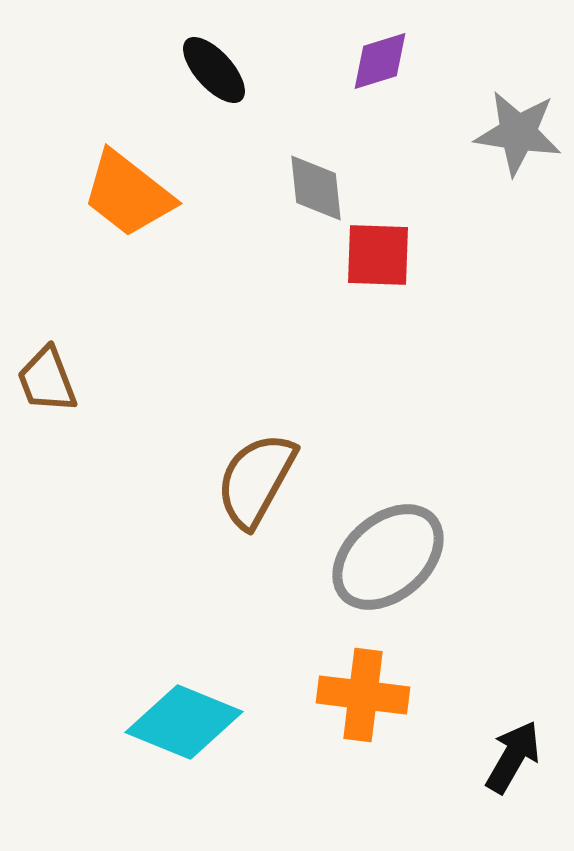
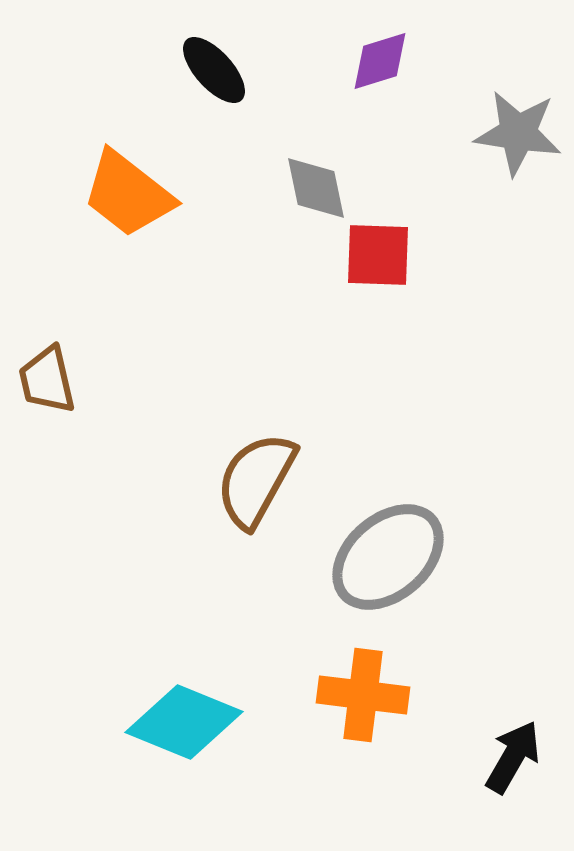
gray diamond: rotated 6 degrees counterclockwise
brown trapezoid: rotated 8 degrees clockwise
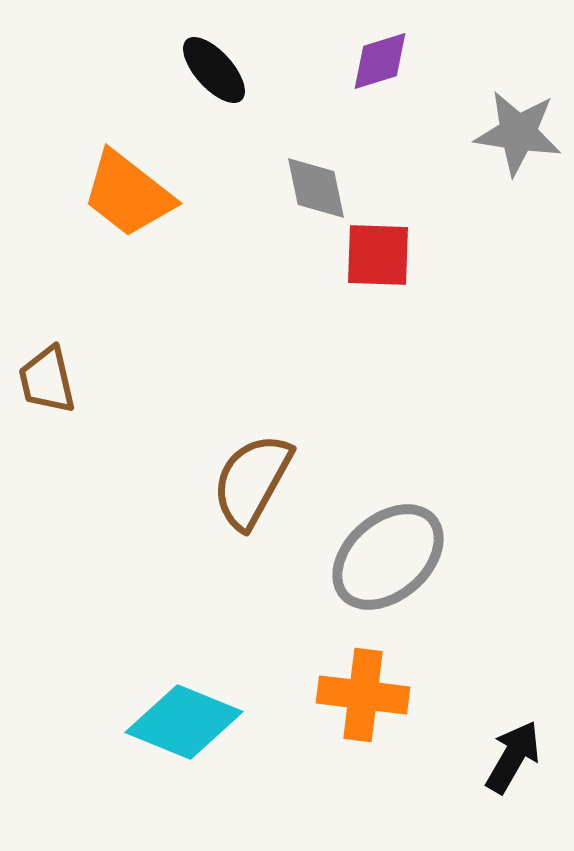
brown semicircle: moved 4 px left, 1 px down
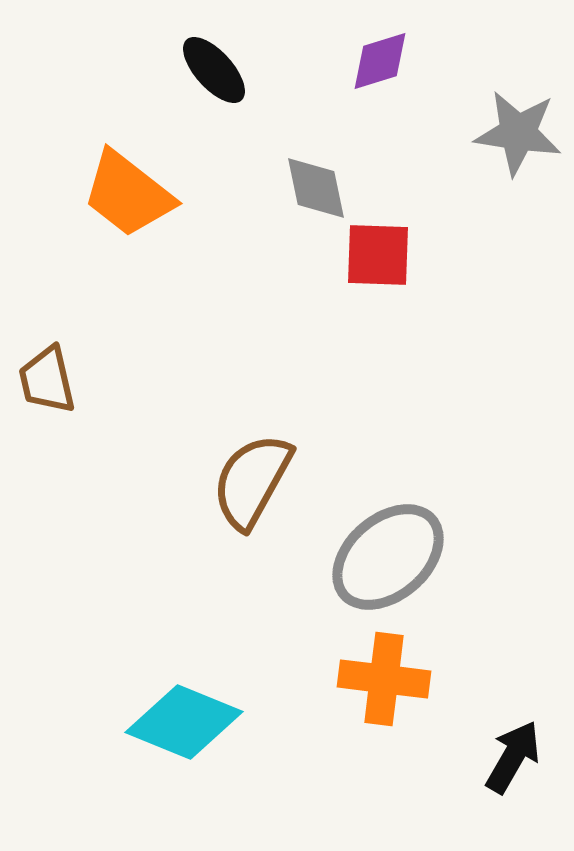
orange cross: moved 21 px right, 16 px up
